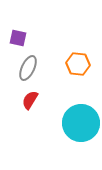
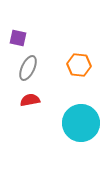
orange hexagon: moved 1 px right, 1 px down
red semicircle: rotated 48 degrees clockwise
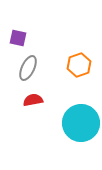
orange hexagon: rotated 25 degrees counterclockwise
red semicircle: moved 3 px right
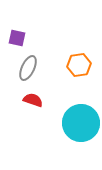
purple square: moved 1 px left
orange hexagon: rotated 10 degrees clockwise
red semicircle: rotated 30 degrees clockwise
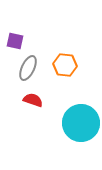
purple square: moved 2 px left, 3 px down
orange hexagon: moved 14 px left; rotated 15 degrees clockwise
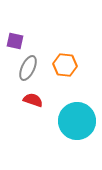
cyan circle: moved 4 px left, 2 px up
